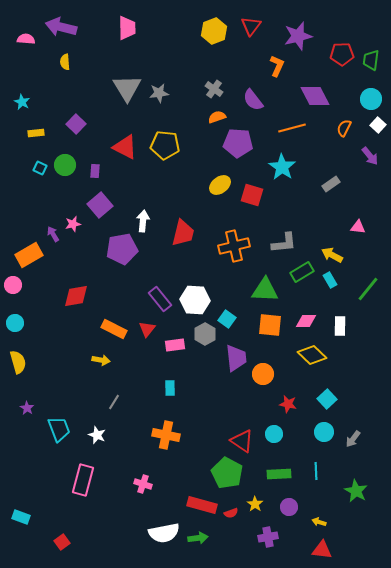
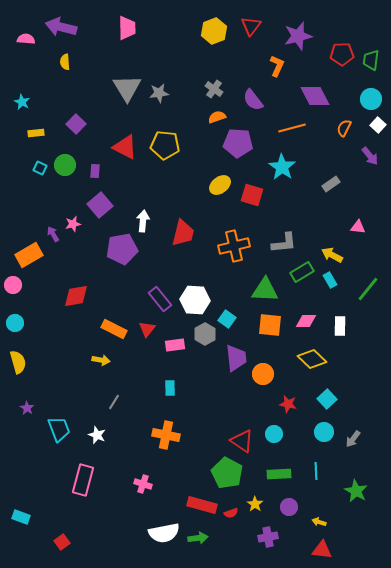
yellow diamond at (312, 355): moved 4 px down
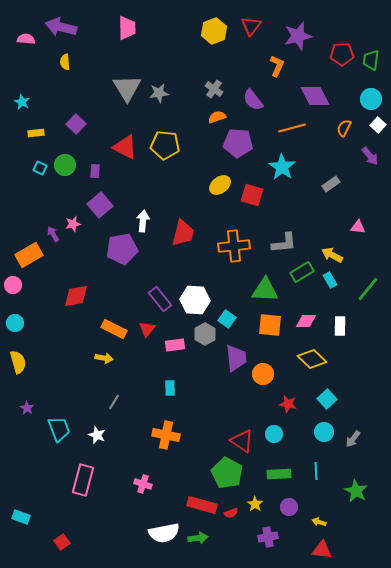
orange cross at (234, 246): rotated 8 degrees clockwise
yellow arrow at (101, 360): moved 3 px right, 2 px up
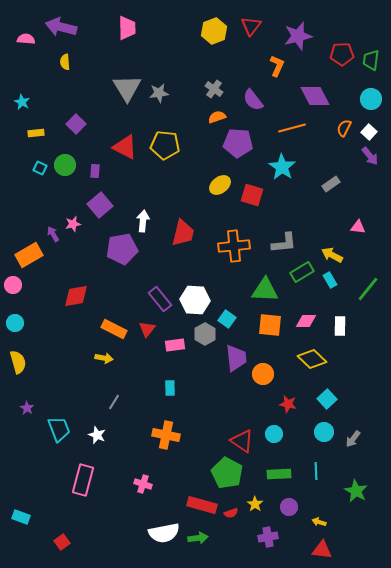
white square at (378, 125): moved 9 px left, 7 px down
